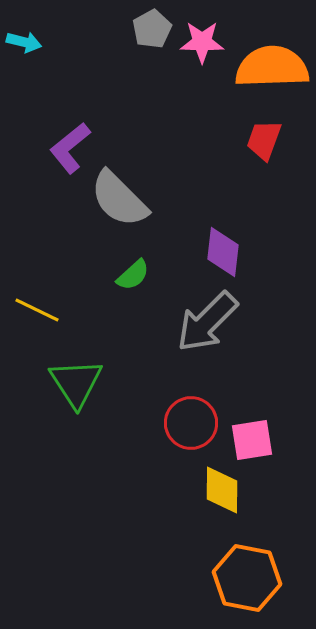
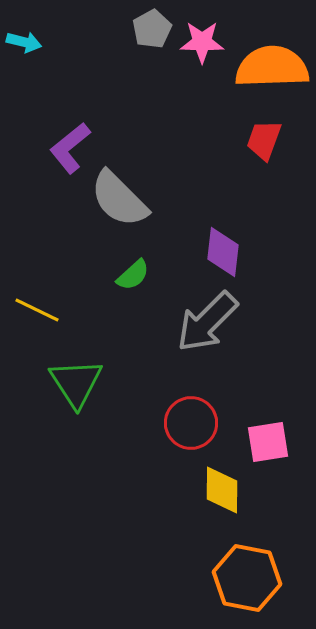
pink square: moved 16 px right, 2 px down
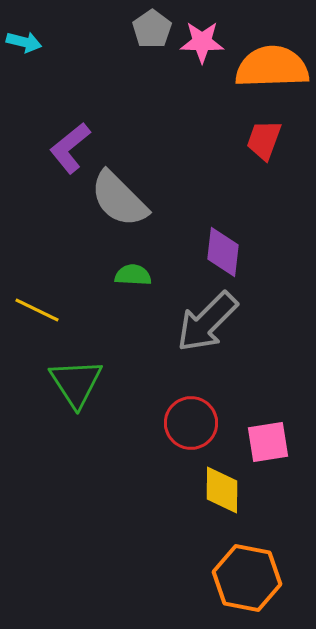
gray pentagon: rotated 6 degrees counterclockwise
green semicircle: rotated 135 degrees counterclockwise
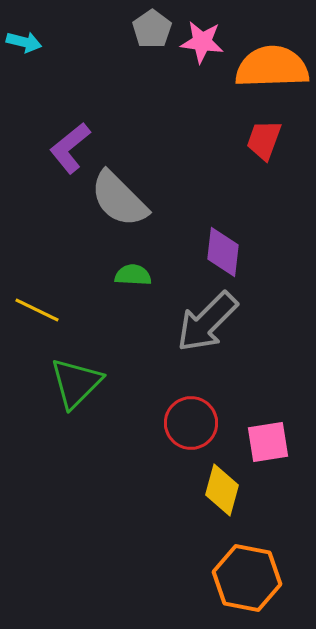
pink star: rotated 6 degrees clockwise
green triangle: rotated 18 degrees clockwise
yellow diamond: rotated 15 degrees clockwise
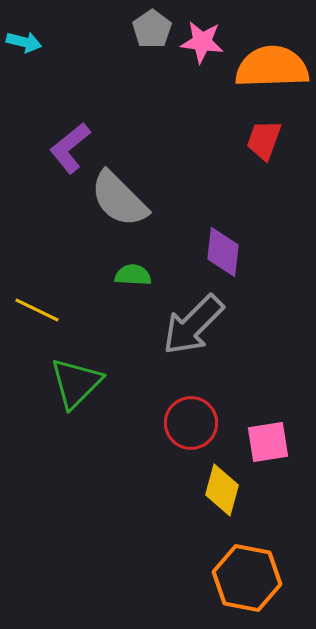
gray arrow: moved 14 px left, 3 px down
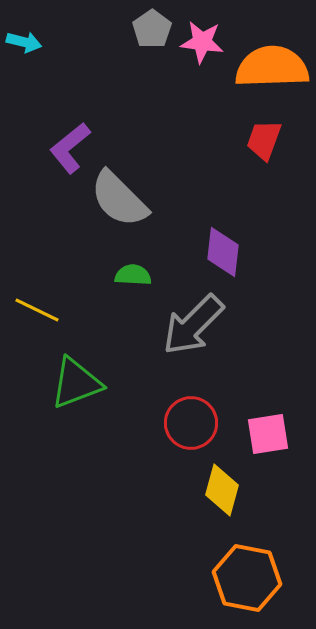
green triangle: rotated 24 degrees clockwise
pink square: moved 8 px up
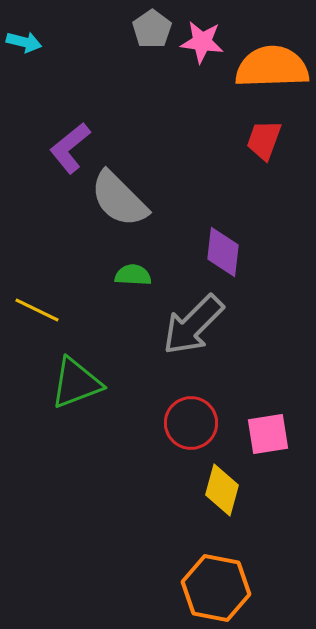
orange hexagon: moved 31 px left, 10 px down
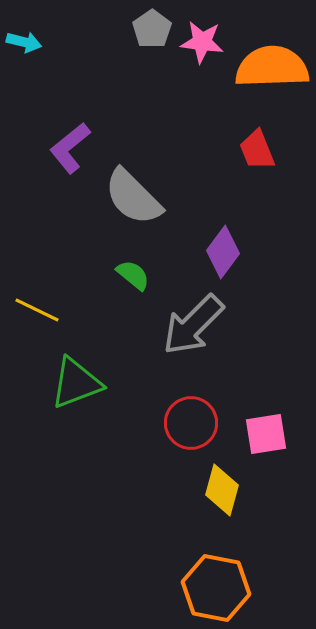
red trapezoid: moved 7 px left, 10 px down; rotated 42 degrees counterclockwise
gray semicircle: moved 14 px right, 2 px up
purple diamond: rotated 30 degrees clockwise
green semicircle: rotated 36 degrees clockwise
pink square: moved 2 px left
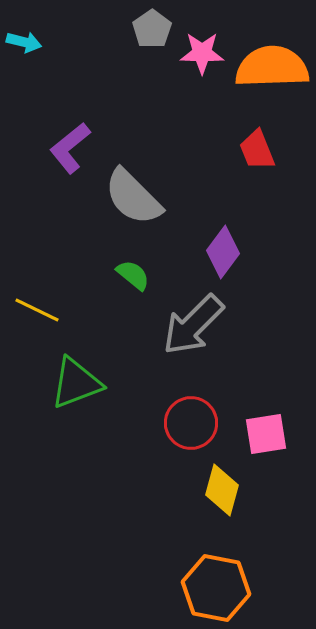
pink star: moved 11 px down; rotated 6 degrees counterclockwise
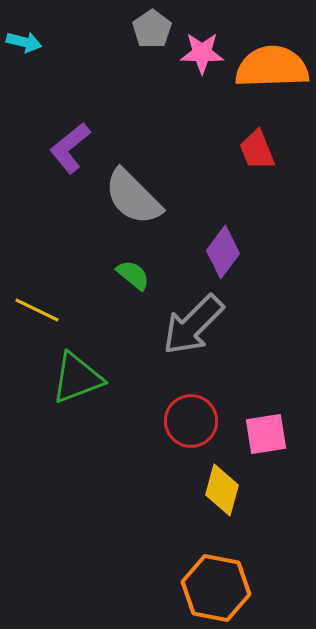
green triangle: moved 1 px right, 5 px up
red circle: moved 2 px up
